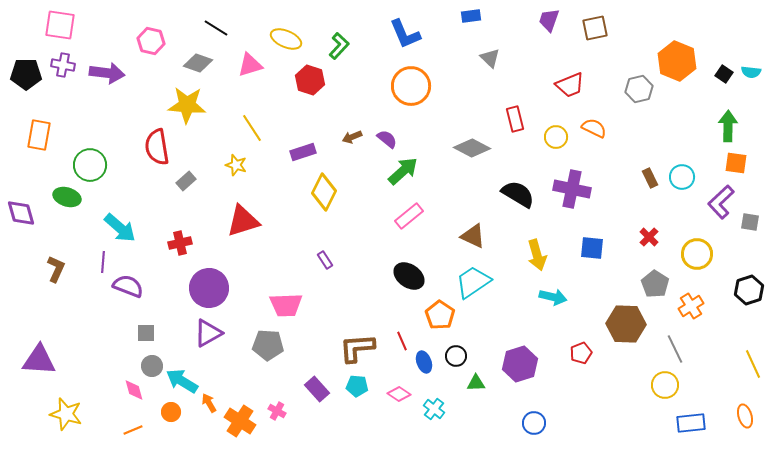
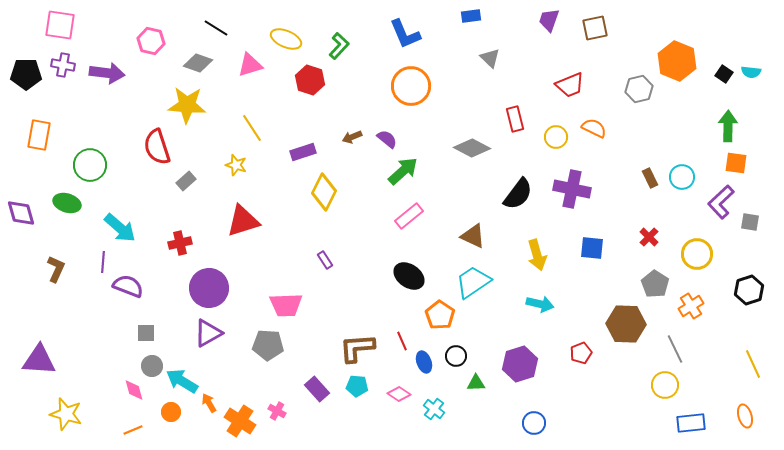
red semicircle at (157, 147): rotated 9 degrees counterclockwise
black semicircle at (518, 194): rotated 96 degrees clockwise
green ellipse at (67, 197): moved 6 px down
cyan arrow at (553, 297): moved 13 px left, 7 px down
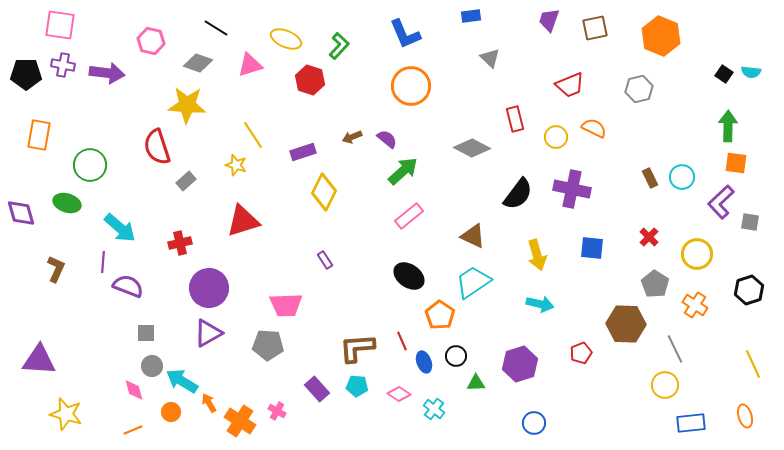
orange hexagon at (677, 61): moved 16 px left, 25 px up
yellow line at (252, 128): moved 1 px right, 7 px down
orange cross at (691, 306): moved 4 px right, 1 px up; rotated 25 degrees counterclockwise
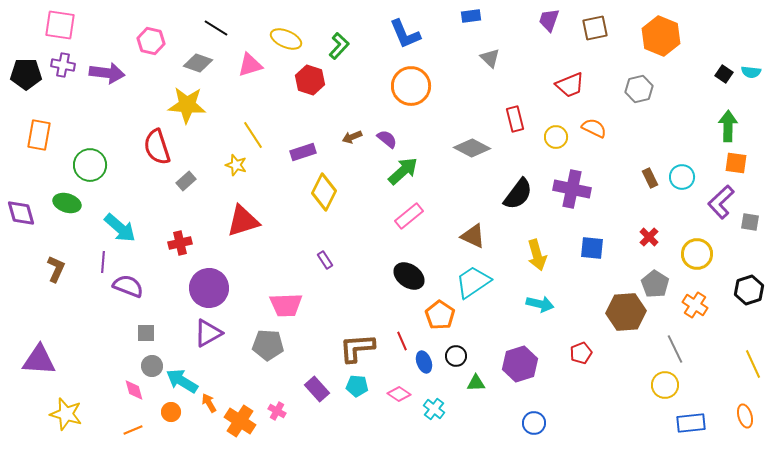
brown hexagon at (626, 324): moved 12 px up; rotated 6 degrees counterclockwise
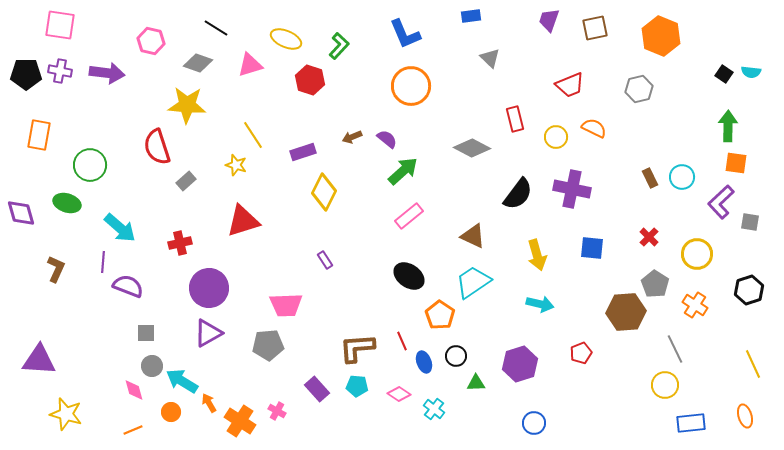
purple cross at (63, 65): moved 3 px left, 6 px down
gray pentagon at (268, 345): rotated 8 degrees counterclockwise
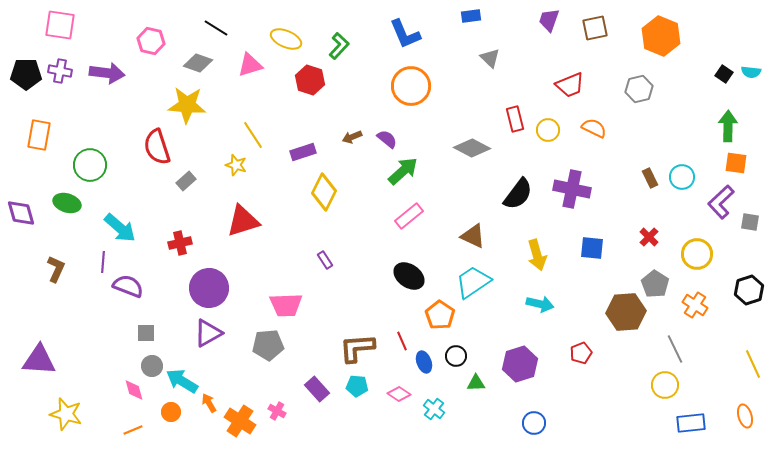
yellow circle at (556, 137): moved 8 px left, 7 px up
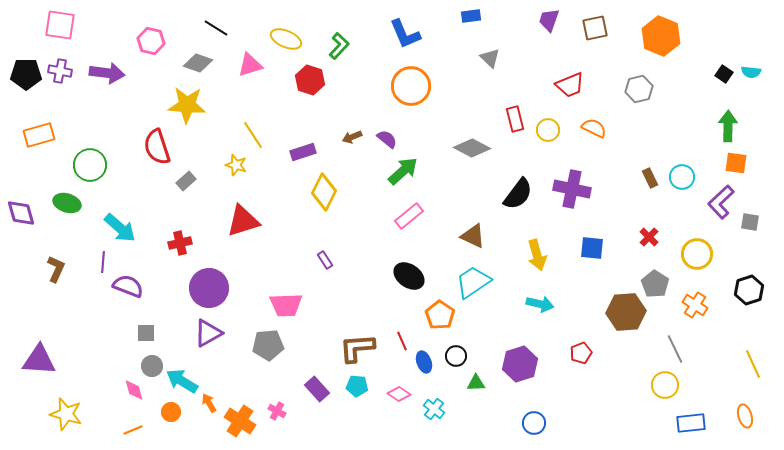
orange rectangle at (39, 135): rotated 64 degrees clockwise
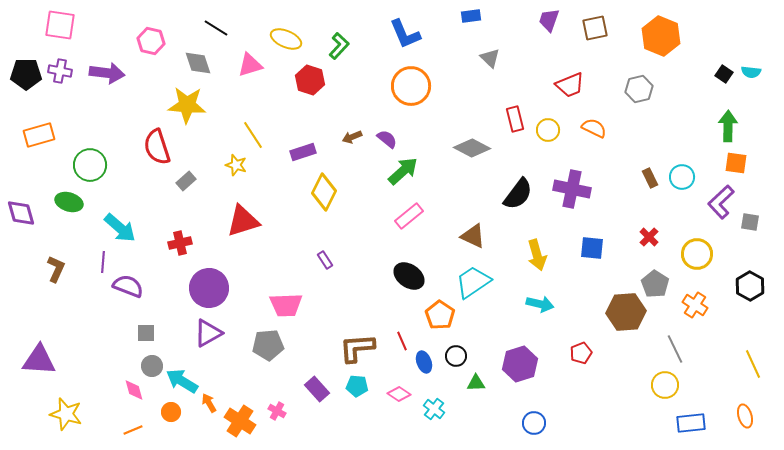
gray diamond at (198, 63): rotated 52 degrees clockwise
green ellipse at (67, 203): moved 2 px right, 1 px up
black hexagon at (749, 290): moved 1 px right, 4 px up; rotated 12 degrees counterclockwise
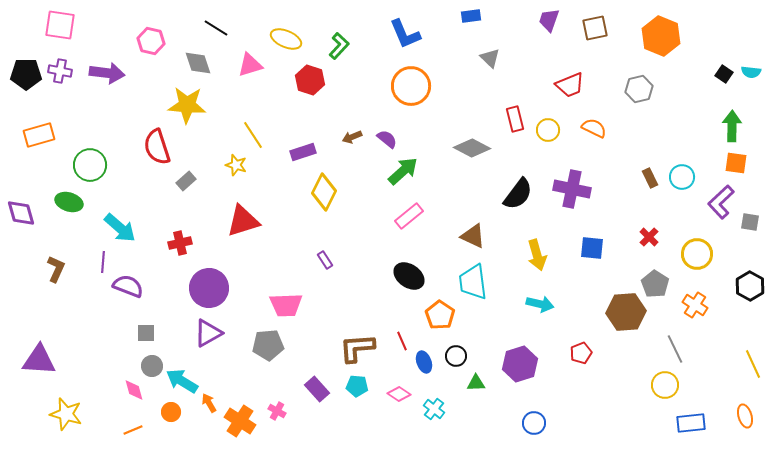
green arrow at (728, 126): moved 4 px right
cyan trapezoid at (473, 282): rotated 63 degrees counterclockwise
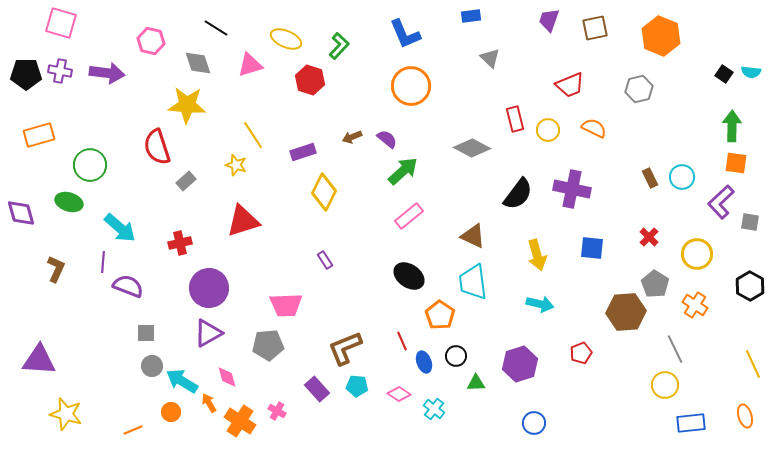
pink square at (60, 25): moved 1 px right, 2 px up; rotated 8 degrees clockwise
brown L-shape at (357, 348): moved 12 px left; rotated 18 degrees counterclockwise
pink diamond at (134, 390): moved 93 px right, 13 px up
